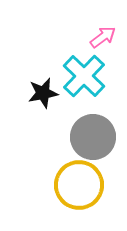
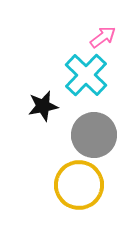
cyan cross: moved 2 px right, 1 px up
black star: moved 13 px down
gray circle: moved 1 px right, 2 px up
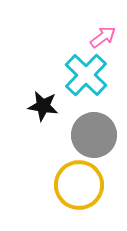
black star: rotated 20 degrees clockwise
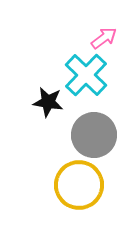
pink arrow: moved 1 px right, 1 px down
black star: moved 5 px right, 4 px up
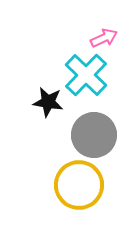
pink arrow: rotated 12 degrees clockwise
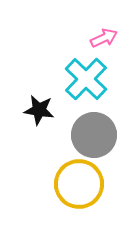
cyan cross: moved 4 px down
black star: moved 9 px left, 8 px down
yellow circle: moved 1 px up
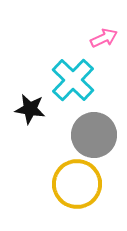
cyan cross: moved 13 px left, 1 px down
black star: moved 9 px left, 1 px up
yellow circle: moved 2 px left
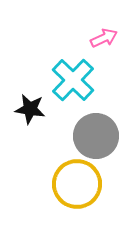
gray circle: moved 2 px right, 1 px down
